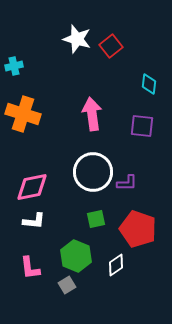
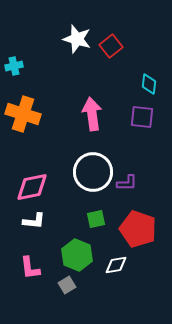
purple square: moved 9 px up
green hexagon: moved 1 px right, 1 px up
white diamond: rotated 25 degrees clockwise
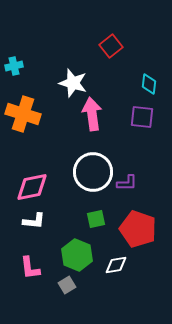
white star: moved 4 px left, 44 px down
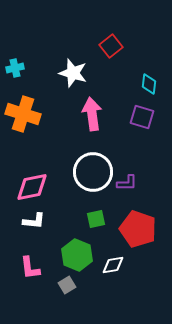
cyan cross: moved 1 px right, 2 px down
white star: moved 10 px up
purple square: rotated 10 degrees clockwise
white diamond: moved 3 px left
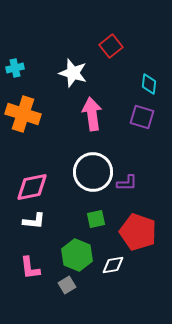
red pentagon: moved 3 px down
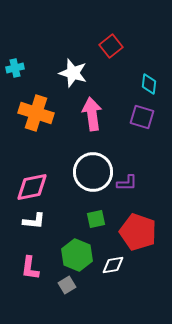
orange cross: moved 13 px right, 1 px up
pink L-shape: rotated 15 degrees clockwise
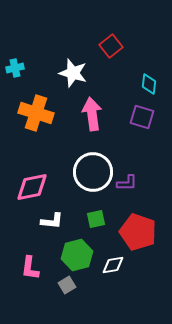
white L-shape: moved 18 px right
green hexagon: rotated 24 degrees clockwise
